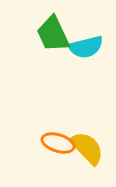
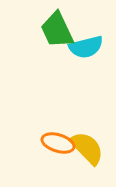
green trapezoid: moved 4 px right, 4 px up
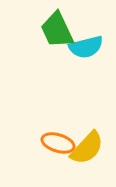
yellow semicircle: rotated 87 degrees clockwise
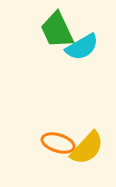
cyan semicircle: moved 4 px left; rotated 16 degrees counterclockwise
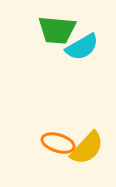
green trapezoid: rotated 60 degrees counterclockwise
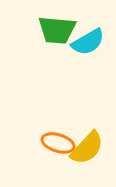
cyan semicircle: moved 6 px right, 5 px up
